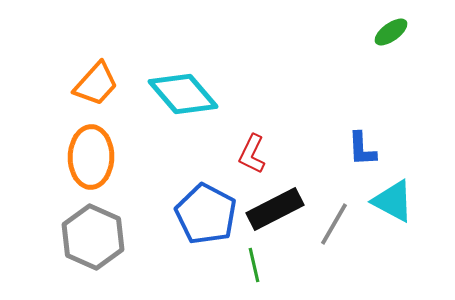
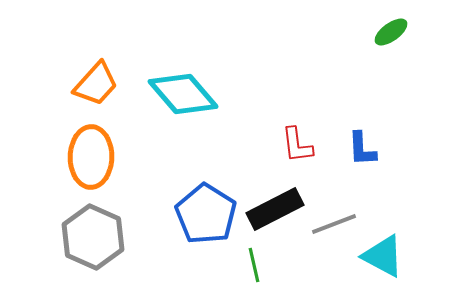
red L-shape: moved 45 px right, 9 px up; rotated 33 degrees counterclockwise
cyan triangle: moved 10 px left, 55 px down
blue pentagon: rotated 4 degrees clockwise
gray line: rotated 39 degrees clockwise
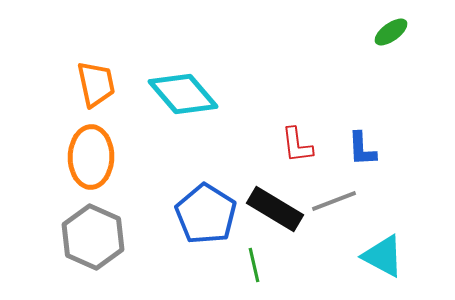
orange trapezoid: rotated 54 degrees counterclockwise
black rectangle: rotated 58 degrees clockwise
gray line: moved 23 px up
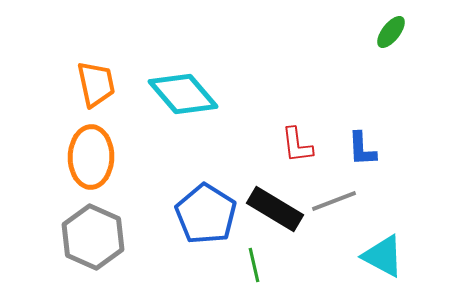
green ellipse: rotated 16 degrees counterclockwise
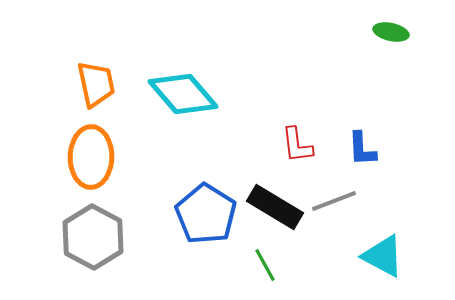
green ellipse: rotated 64 degrees clockwise
black rectangle: moved 2 px up
gray hexagon: rotated 4 degrees clockwise
green line: moved 11 px right; rotated 16 degrees counterclockwise
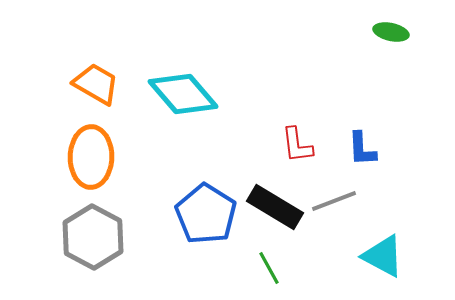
orange trapezoid: rotated 48 degrees counterclockwise
green line: moved 4 px right, 3 px down
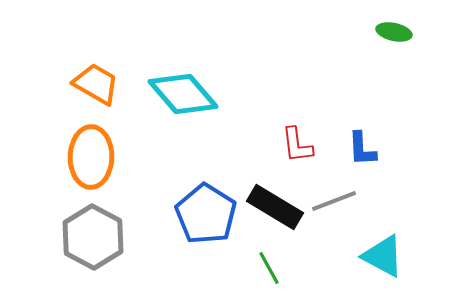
green ellipse: moved 3 px right
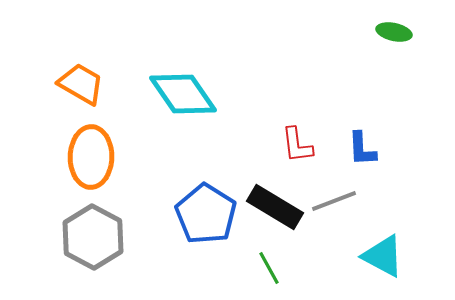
orange trapezoid: moved 15 px left
cyan diamond: rotated 6 degrees clockwise
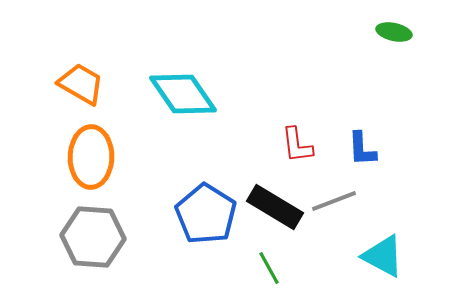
gray hexagon: rotated 24 degrees counterclockwise
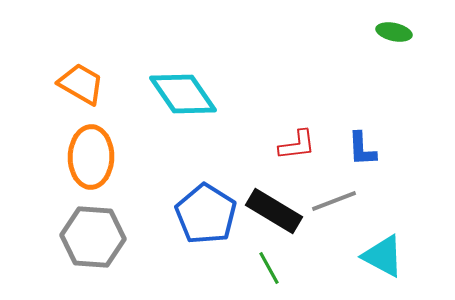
red L-shape: rotated 90 degrees counterclockwise
black rectangle: moved 1 px left, 4 px down
